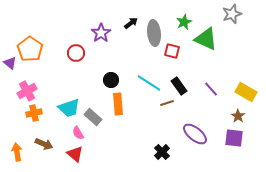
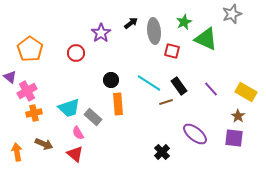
gray ellipse: moved 2 px up
purple triangle: moved 14 px down
brown line: moved 1 px left, 1 px up
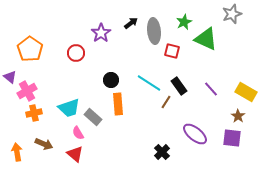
brown line: rotated 40 degrees counterclockwise
purple square: moved 2 px left
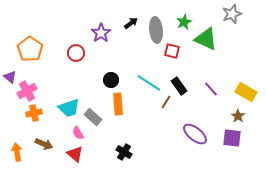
gray ellipse: moved 2 px right, 1 px up
black cross: moved 38 px left; rotated 14 degrees counterclockwise
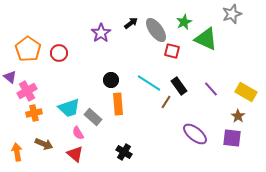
gray ellipse: rotated 30 degrees counterclockwise
orange pentagon: moved 2 px left
red circle: moved 17 px left
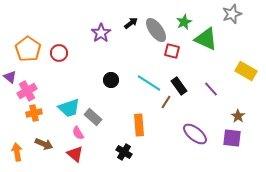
yellow rectangle: moved 21 px up
orange rectangle: moved 21 px right, 21 px down
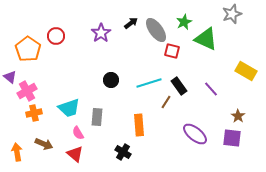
red circle: moved 3 px left, 17 px up
cyan line: rotated 50 degrees counterclockwise
gray rectangle: moved 4 px right; rotated 54 degrees clockwise
black cross: moved 1 px left
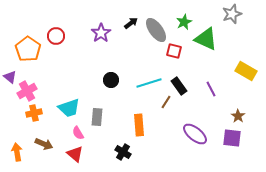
red square: moved 2 px right
purple line: rotated 14 degrees clockwise
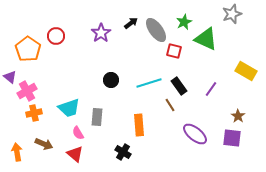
purple line: rotated 63 degrees clockwise
brown line: moved 4 px right, 3 px down; rotated 64 degrees counterclockwise
